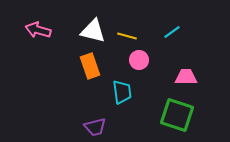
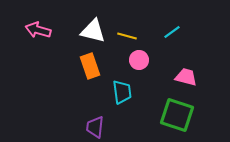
pink trapezoid: rotated 15 degrees clockwise
purple trapezoid: rotated 110 degrees clockwise
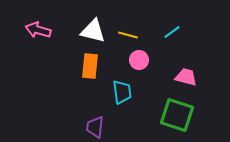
yellow line: moved 1 px right, 1 px up
orange rectangle: rotated 25 degrees clockwise
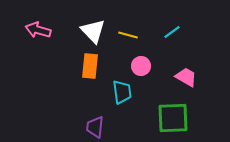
white triangle: rotated 32 degrees clockwise
pink circle: moved 2 px right, 6 px down
pink trapezoid: rotated 15 degrees clockwise
green square: moved 4 px left, 3 px down; rotated 20 degrees counterclockwise
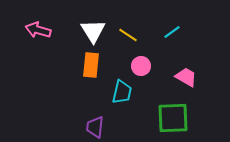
white triangle: rotated 12 degrees clockwise
yellow line: rotated 18 degrees clockwise
orange rectangle: moved 1 px right, 1 px up
cyan trapezoid: rotated 20 degrees clockwise
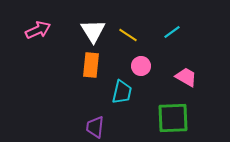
pink arrow: rotated 140 degrees clockwise
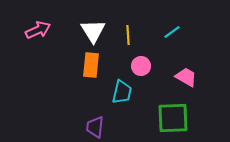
yellow line: rotated 54 degrees clockwise
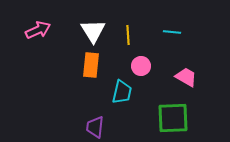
cyan line: rotated 42 degrees clockwise
